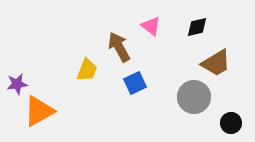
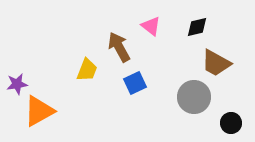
brown trapezoid: rotated 60 degrees clockwise
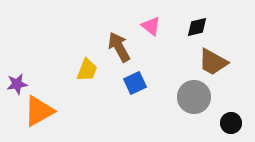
brown trapezoid: moved 3 px left, 1 px up
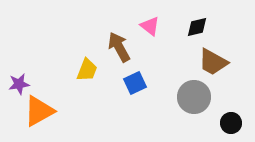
pink triangle: moved 1 px left
purple star: moved 2 px right
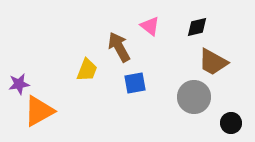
blue square: rotated 15 degrees clockwise
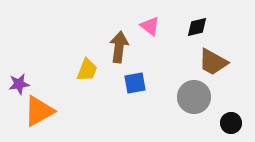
brown arrow: rotated 36 degrees clockwise
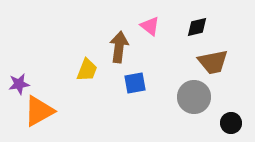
brown trapezoid: rotated 40 degrees counterclockwise
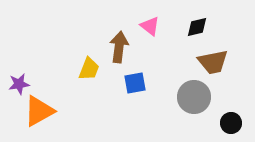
yellow trapezoid: moved 2 px right, 1 px up
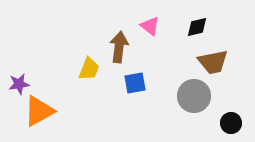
gray circle: moved 1 px up
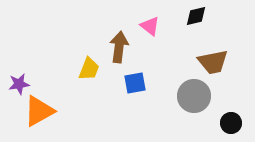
black diamond: moved 1 px left, 11 px up
